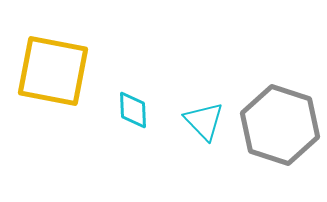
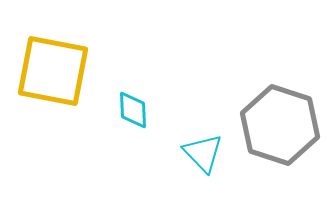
cyan triangle: moved 1 px left, 32 px down
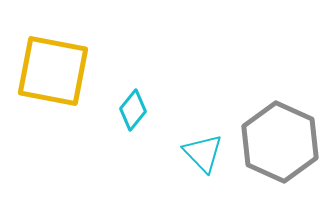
cyan diamond: rotated 42 degrees clockwise
gray hexagon: moved 17 px down; rotated 6 degrees clockwise
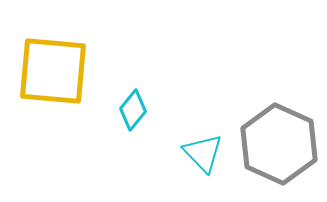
yellow square: rotated 6 degrees counterclockwise
gray hexagon: moved 1 px left, 2 px down
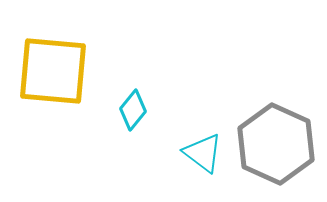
gray hexagon: moved 3 px left
cyan triangle: rotated 9 degrees counterclockwise
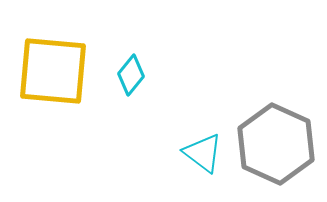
cyan diamond: moved 2 px left, 35 px up
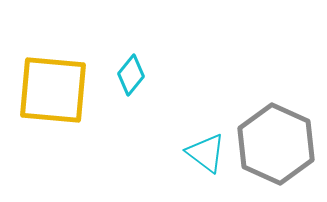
yellow square: moved 19 px down
cyan triangle: moved 3 px right
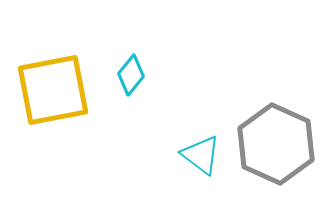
yellow square: rotated 16 degrees counterclockwise
cyan triangle: moved 5 px left, 2 px down
